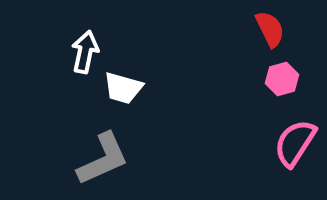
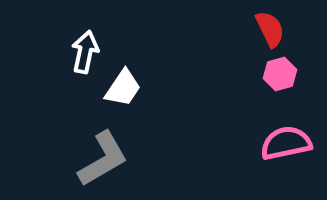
pink hexagon: moved 2 px left, 5 px up
white trapezoid: rotated 72 degrees counterclockwise
pink semicircle: moved 9 px left; rotated 45 degrees clockwise
gray L-shape: rotated 6 degrees counterclockwise
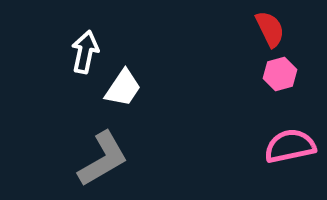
pink semicircle: moved 4 px right, 3 px down
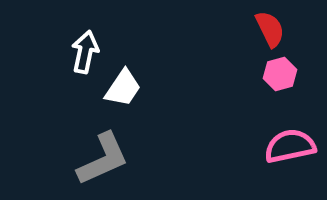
gray L-shape: rotated 6 degrees clockwise
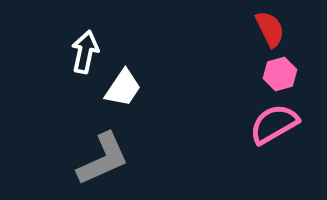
pink semicircle: moved 16 px left, 22 px up; rotated 18 degrees counterclockwise
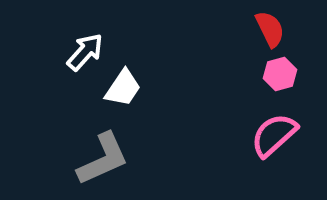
white arrow: rotated 30 degrees clockwise
pink semicircle: moved 11 px down; rotated 12 degrees counterclockwise
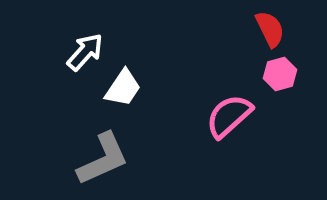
pink semicircle: moved 45 px left, 19 px up
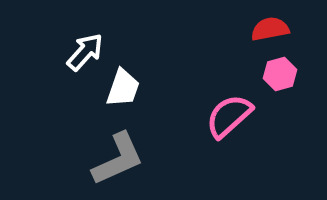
red semicircle: rotated 75 degrees counterclockwise
white trapezoid: rotated 15 degrees counterclockwise
gray L-shape: moved 15 px right
